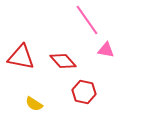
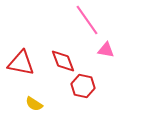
red triangle: moved 6 px down
red diamond: rotated 20 degrees clockwise
red hexagon: moved 1 px left, 6 px up
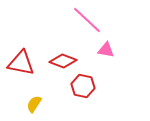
pink line: rotated 12 degrees counterclockwise
red diamond: rotated 48 degrees counterclockwise
yellow semicircle: rotated 90 degrees clockwise
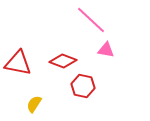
pink line: moved 4 px right
red triangle: moved 3 px left
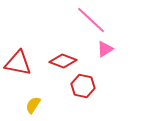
pink triangle: moved 1 px left, 1 px up; rotated 42 degrees counterclockwise
yellow semicircle: moved 1 px left, 1 px down
